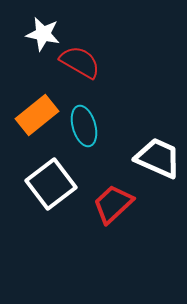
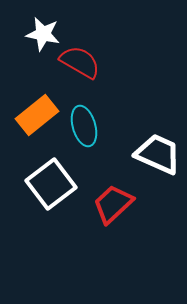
white trapezoid: moved 4 px up
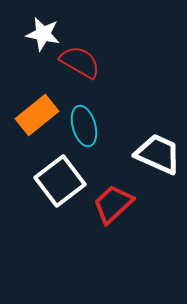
white square: moved 9 px right, 3 px up
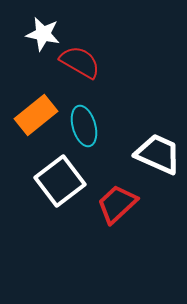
orange rectangle: moved 1 px left
red trapezoid: moved 4 px right
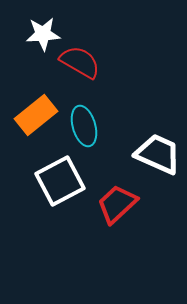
white star: rotated 16 degrees counterclockwise
white square: rotated 9 degrees clockwise
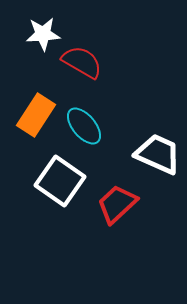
red semicircle: moved 2 px right
orange rectangle: rotated 18 degrees counterclockwise
cyan ellipse: rotated 24 degrees counterclockwise
white square: rotated 27 degrees counterclockwise
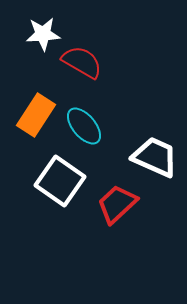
white trapezoid: moved 3 px left, 3 px down
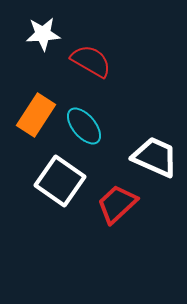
red semicircle: moved 9 px right, 1 px up
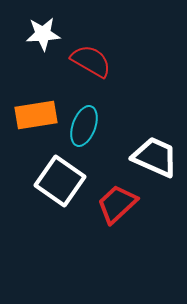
orange rectangle: rotated 48 degrees clockwise
cyan ellipse: rotated 60 degrees clockwise
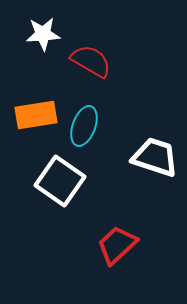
white trapezoid: rotated 6 degrees counterclockwise
red trapezoid: moved 41 px down
